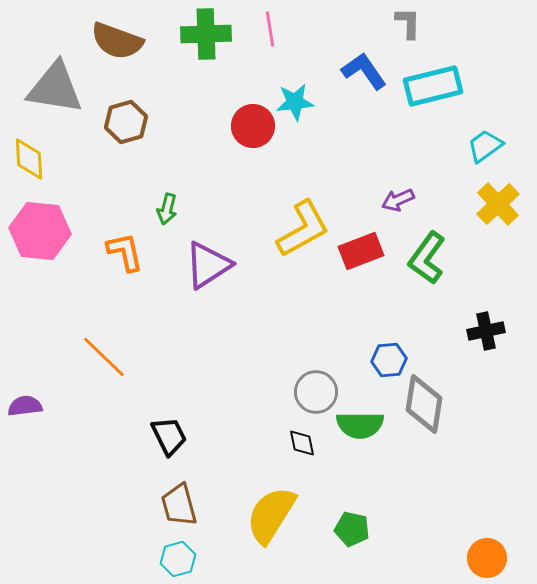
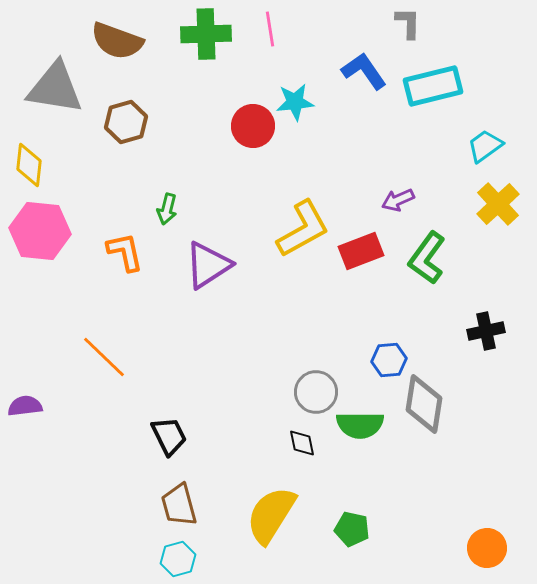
yellow diamond: moved 6 px down; rotated 9 degrees clockwise
orange circle: moved 10 px up
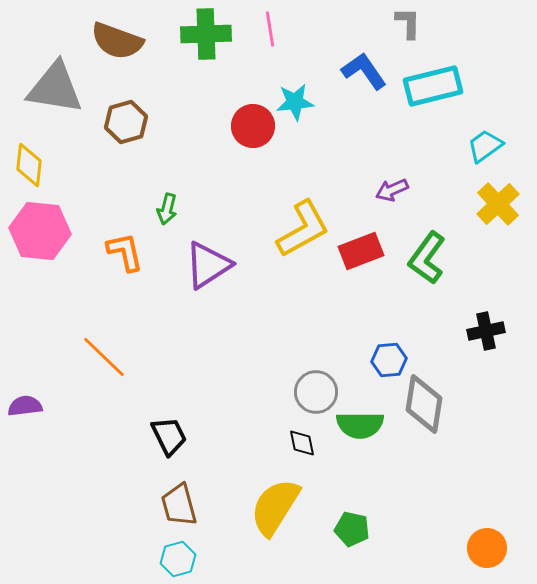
purple arrow: moved 6 px left, 10 px up
yellow semicircle: moved 4 px right, 8 px up
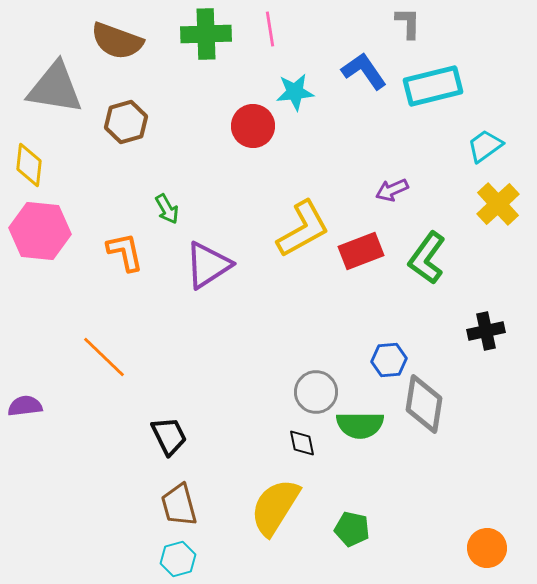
cyan star: moved 10 px up
green arrow: rotated 44 degrees counterclockwise
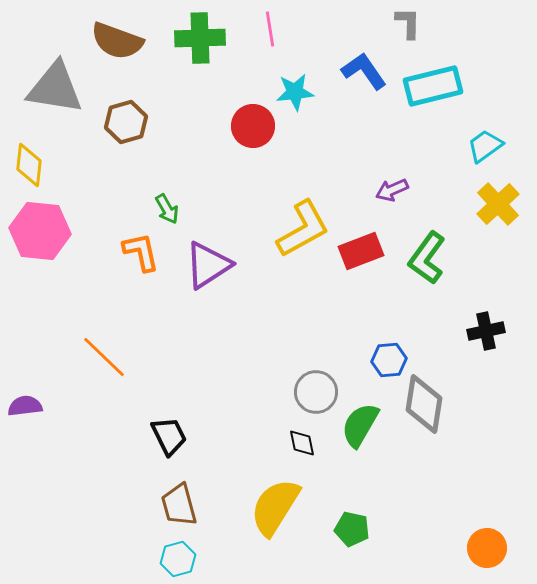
green cross: moved 6 px left, 4 px down
orange L-shape: moved 16 px right
green semicircle: rotated 120 degrees clockwise
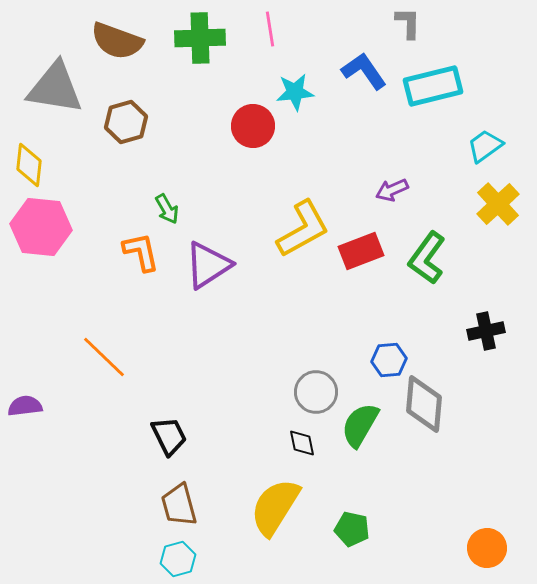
pink hexagon: moved 1 px right, 4 px up
gray diamond: rotated 4 degrees counterclockwise
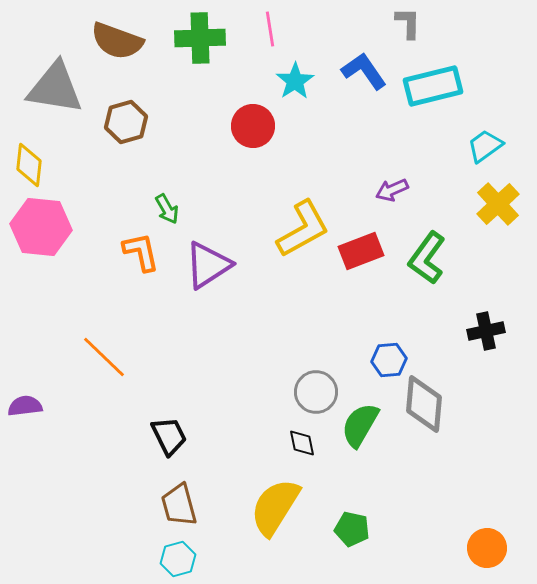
cyan star: moved 11 px up; rotated 27 degrees counterclockwise
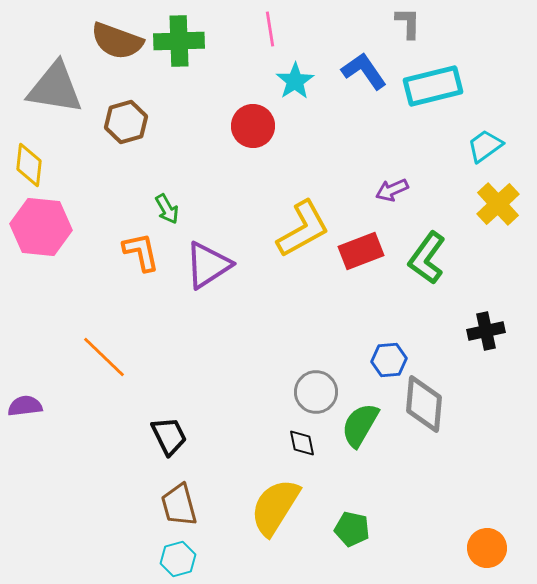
green cross: moved 21 px left, 3 px down
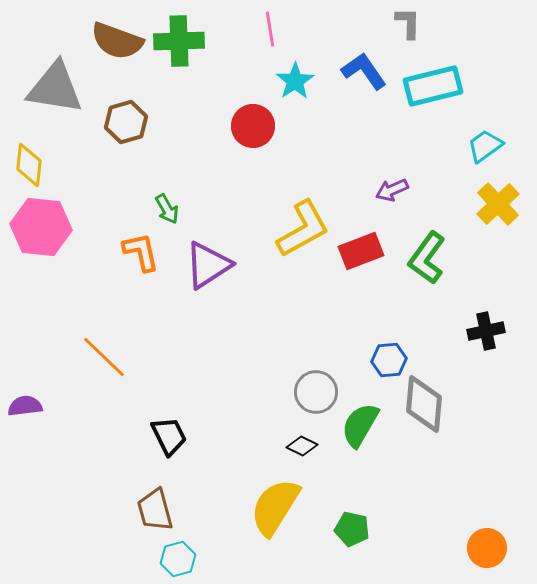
black diamond: moved 3 px down; rotated 52 degrees counterclockwise
brown trapezoid: moved 24 px left, 5 px down
